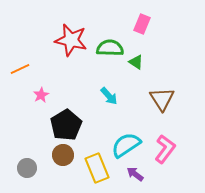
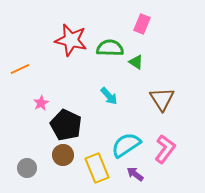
pink star: moved 8 px down
black pentagon: rotated 16 degrees counterclockwise
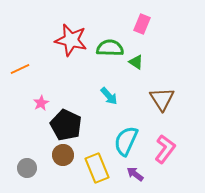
cyan semicircle: moved 4 px up; rotated 32 degrees counterclockwise
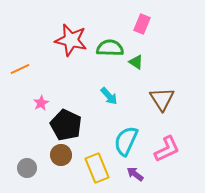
pink L-shape: moved 2 px right; rotated 28 degrees clockwise
brown circle: moved 2 px left
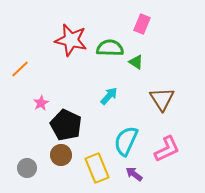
orange line: rotated 18 degrees counterclockwise
cyan arrow: rotated 96 degrees counterclockwise
purple arrow: moved 1 px left
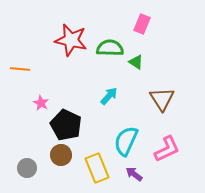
orange line: rotated 48 degrees clockwise
pink star: rotated 14 degrees counterclockwise
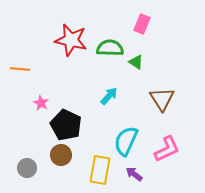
yellow rectangle: moved 3 px right, 2 px down; rotated 32 degrees clockwise
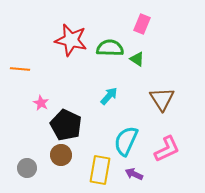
green triangle: moved 1 px right, 3 px up
purple arrow: rotated 12 degrees counterclockwise
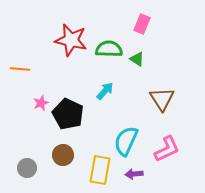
green semicircle: moved 1 px left, 1 px down
cyan arrow: moved 4 px left, 5 px up
pink star: rotated 21 degrees clockwise
black pentagon: moved 2 px right, 11 px up
brown circle: moved 2 px right
purple arrow: rotated 30 degrees counterclockwise
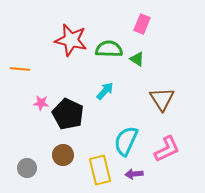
pink star: rotated 28 degrees clockwise
yellow rectangle: rotated 24 degrees counterclockwise
